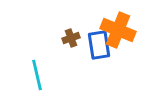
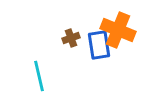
cyan line: moved 2 px right, 1 px down
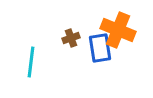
blue rectangle: moved 1 px right, 3 px down
cyan line: moved 8 px left, 14 px up; rotated 20 degrees clockwise
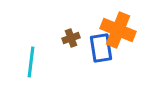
blue rectangle: moved 1 px right
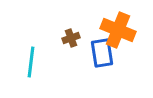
blue rectangle: moved 1 px right, 5 px down
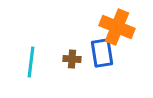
orange cross: moved 1 px left, 3 px up
brown cross: moved 1 px right, 21 px down; rotated 24 degrees clockwise
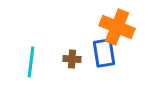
blue rectangle: moved 2 px right
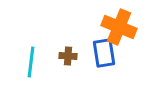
orange cross: moved 2 px right
brown cross: moved 4 px left, 3 px up
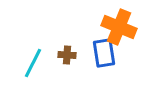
brown cross: moved 1 px left, 1 px up
cyan line: moved 2 px right, 1 px down; rotated 20 degrees clockwise
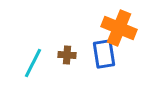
orange cross: moved 1 px down
blue rectangle: moved 1 px down
